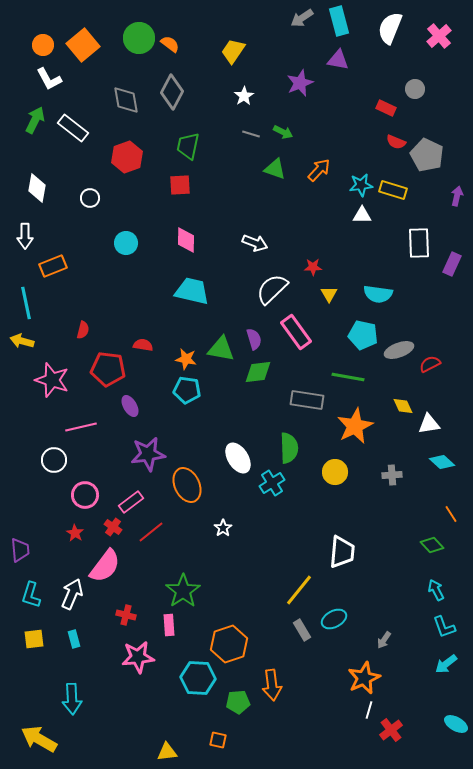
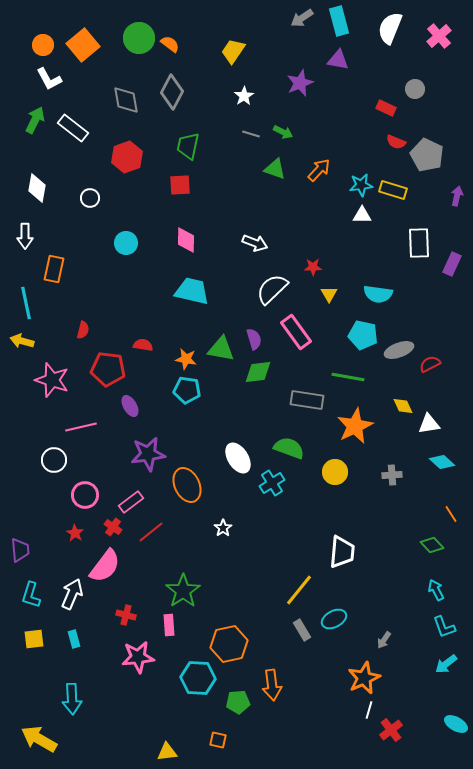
orange rectangle at (53, 266): moved 1 px right, 3 px down; rotated 56 degrees counterclockwise
green semicircle at (289, 448): rotated 68 degrees counterclockwise
orange hexagon at (229, 644): rotated 6 degrees clockwise
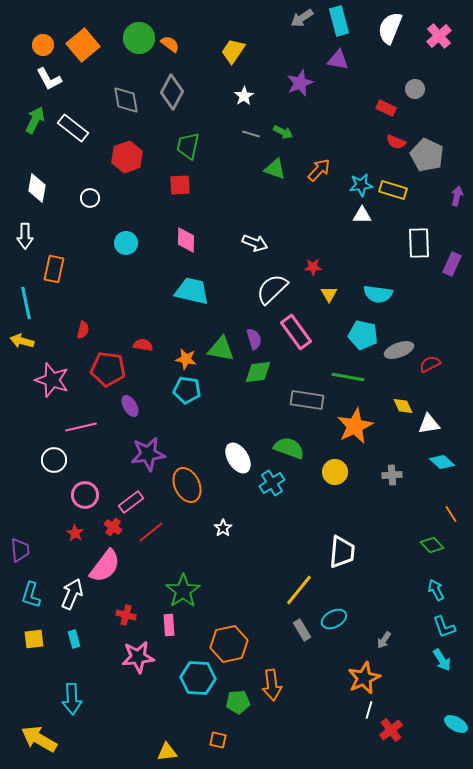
cyan arrow at (446, 664): moved 4 px left, 4 px up; rotated 85 degrees counterclockwise
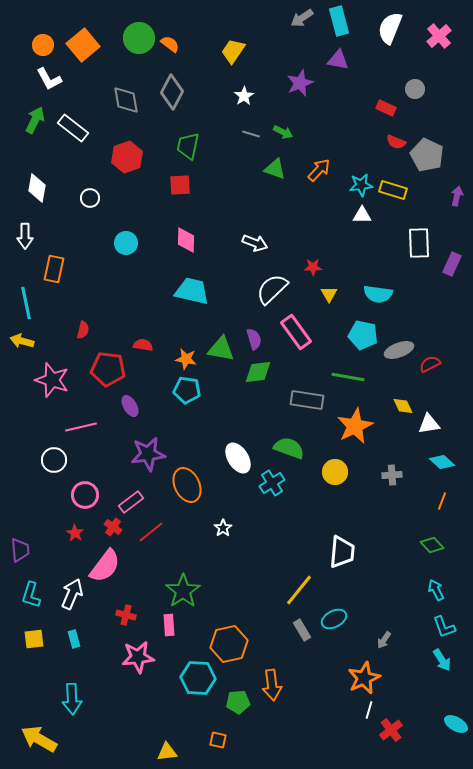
orange line at (451, 514): moved 9 px left, 13 px up; rotated 54 degrees clockwise
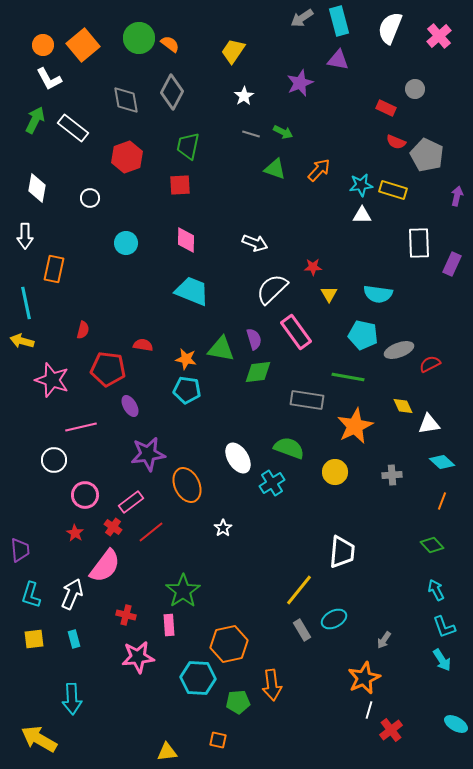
cyan trapezoid at (192, 291): rotated 9 degrees clockwise
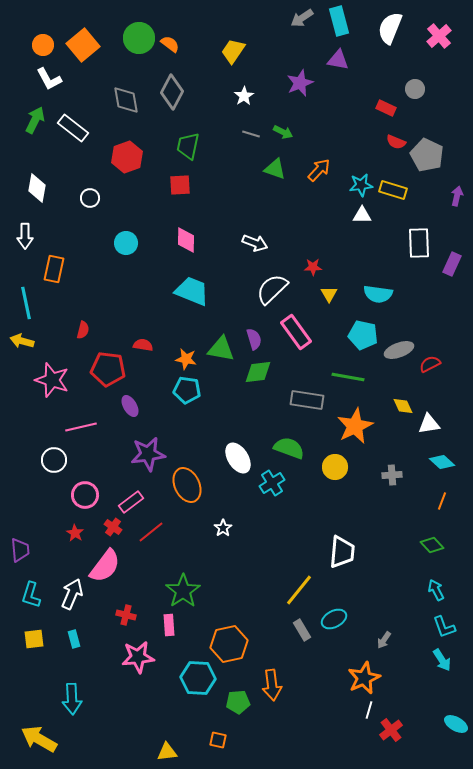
yellow circle at (335, 472): moved 5 px up
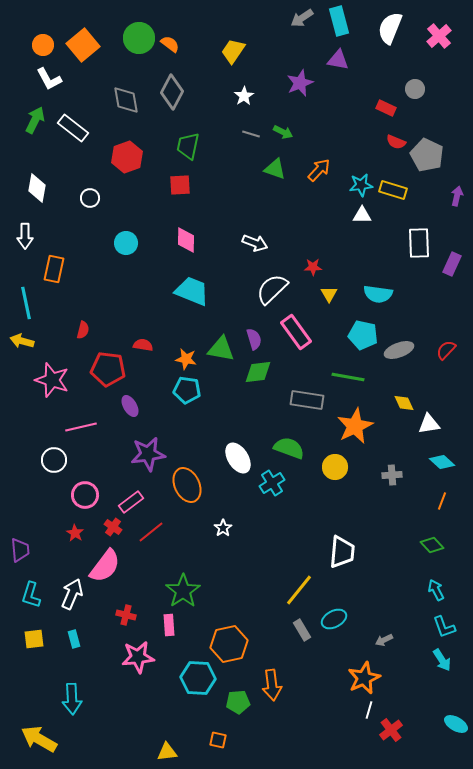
red semicircle at (430, 364): moved 16 px right, 14 px up; rotated 20 degrees counterclockwise
yellow diamond at (403, 406): moved 1 px right, 3 px up
gray arrow at (384, 640): rotated 30 degrees clockwise
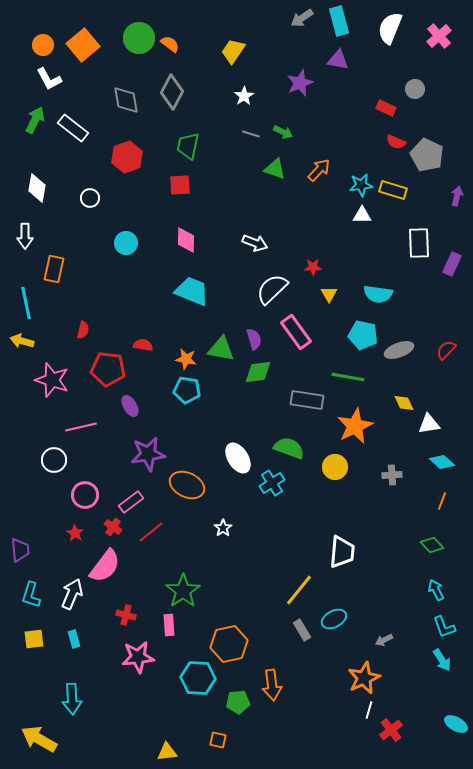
orange ellipse at (187, 485): rotated 40 degrees counterclockwise
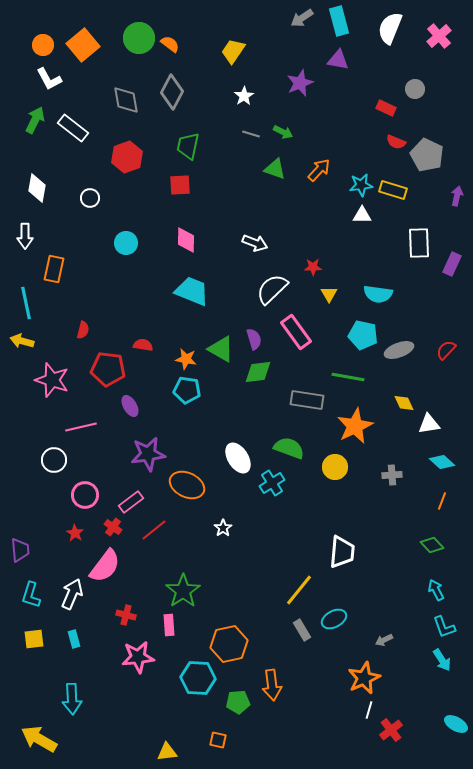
green triangle at (221, 349): rotated 20 degrees clockwise
red line at (151, 532): moved 3 px right, 2 px up
